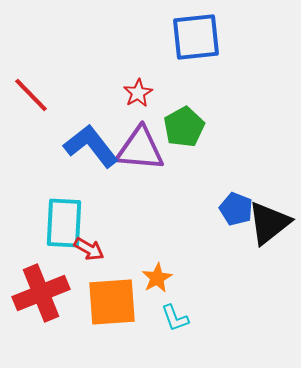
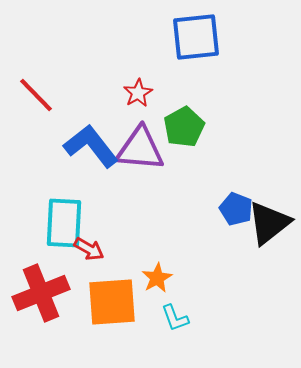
red line: moved 5 px right
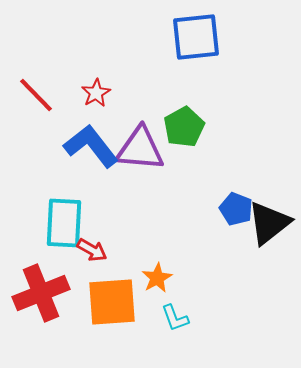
red star: moved 42 px left
red arrow: moved 3 px right, 1 px down
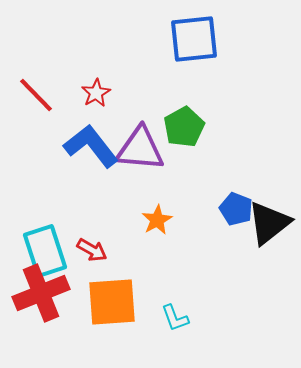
blue square: moved 2 px left, 2 px down
cyan rectangle: moved 19 px left, 28 px down; rotated 21 degrees counterclockwise
orange star: moved 58 px up
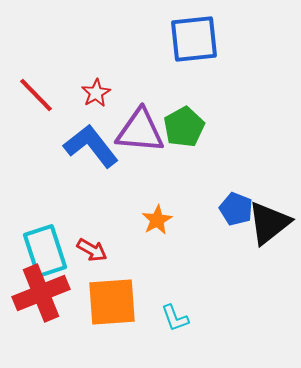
purple triangle: moved 18 px up
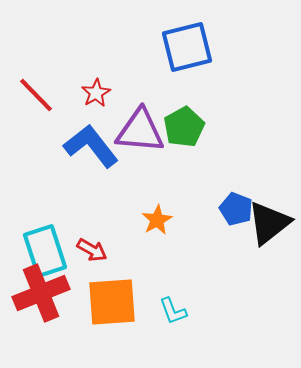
blue square: moved 7 px left, 8 px down; rotated 8 degrees counterclockwise
cyan L-shape: moved 2 px left, 7 px up
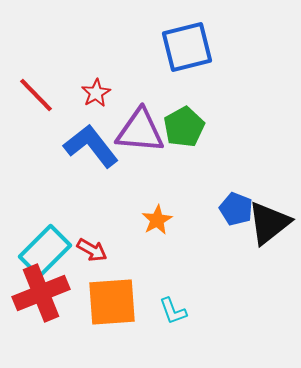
cyan rectangle: rotated 63 degrees clockwise
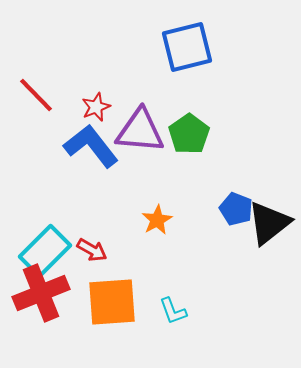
red star: moved 14 px down; rotated 8 degrees clockwise
green pentagon: moved 5 px right, 7 px down; rotated 6 degrees counterclockwise
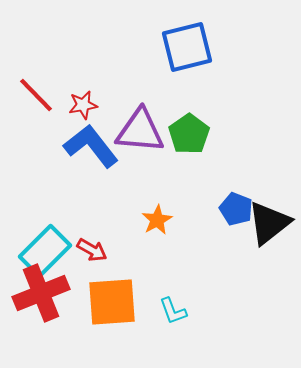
red star: moved 13 px left, 2 px up; rotated 12 degrees clockwise
